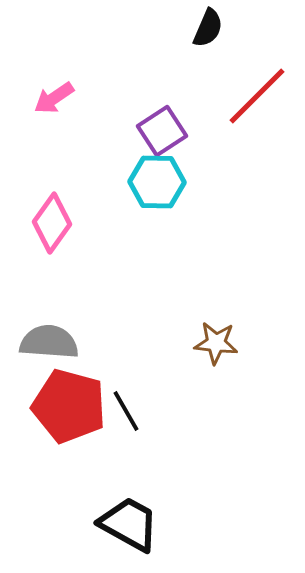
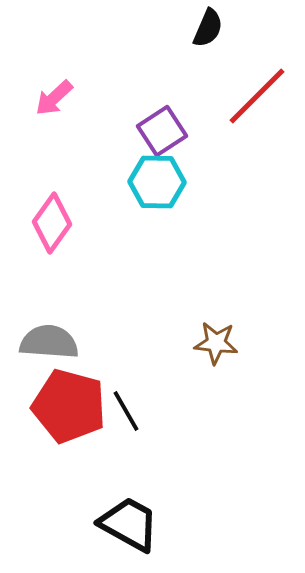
pink arrow: rotated 9 degrees counterclockwise
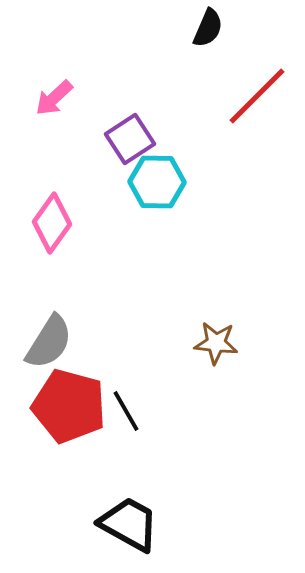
purple square: moved 32 px left, 8 px down
gray semicircle: rotated 118 degrees clockwise
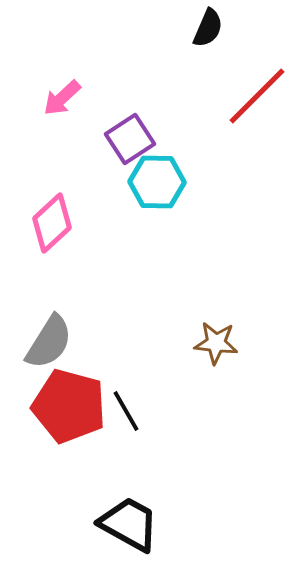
pink arrow: moved 8 px right
pink diamond: rotated 12 degrees clockwise
